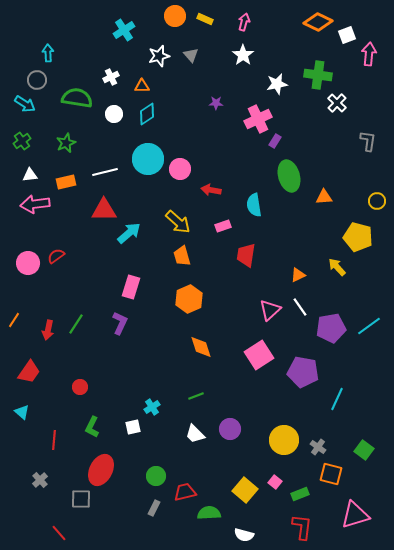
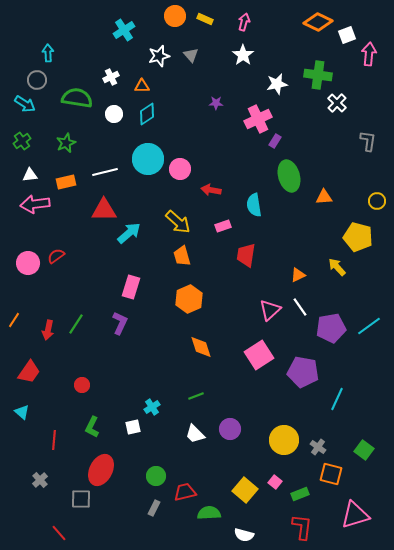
red circle at (80, 387): moved 2 px right, 2 px up
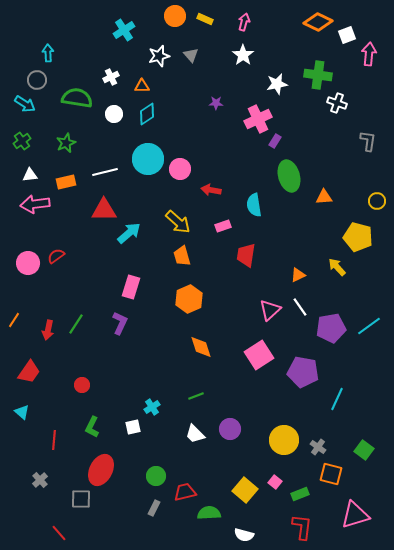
white cross at (337, 103): rotated 24 degrees counterclockwise
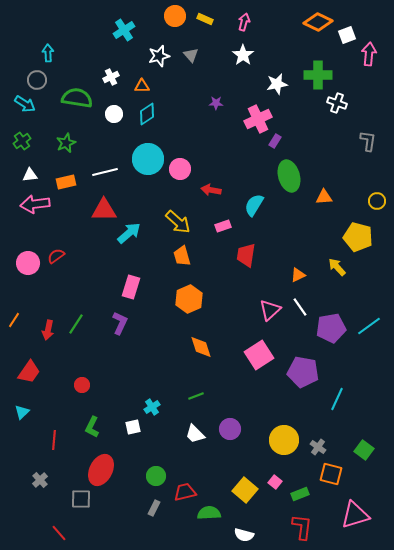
green cross at (318, 75): rotated 8 degrees counterclockwise
cyan semicircle at (254, 205): rotated 40 degrees clockwise
cyan triangle at (22, 412): rotated 35 degrees clockwise
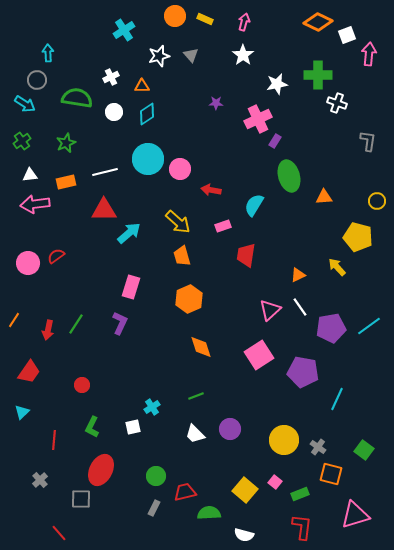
white circle at (114, 114): moved 2 px up
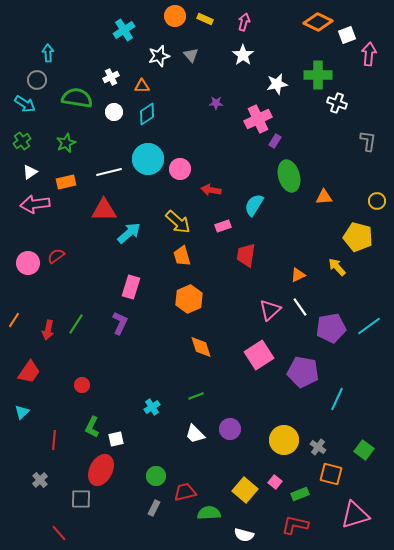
white line at (105, 172): moved 4 px right
white triangle at (30, 175): moved 3 px up; rotated 28 degrees counterclockwise
white square at (133, 427): moved 17 px left, 12 px down
red L-shape at (302, 527): moved 7 px left, 2 px up; rotated 84 degrees counterclockwise
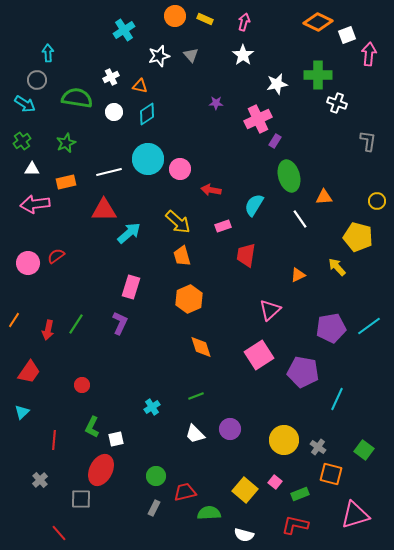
orange triangle at (142, 86): moved 2 px left; rotated 14 degrees clockwise
white triangle at (30, 172): moved 2 px right, 3 px up; rotated 35 degrees clockwise
white line at (300, 307): moved 88 px up
